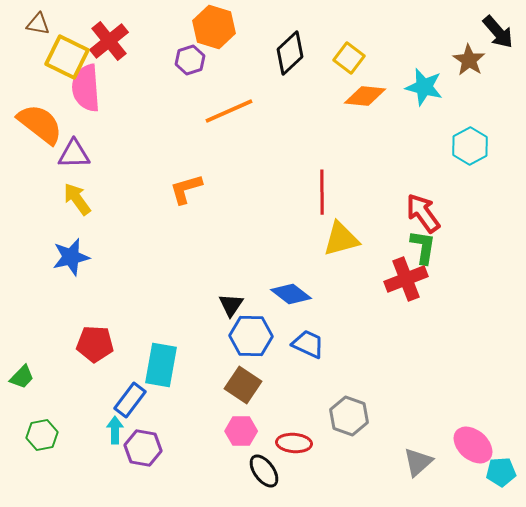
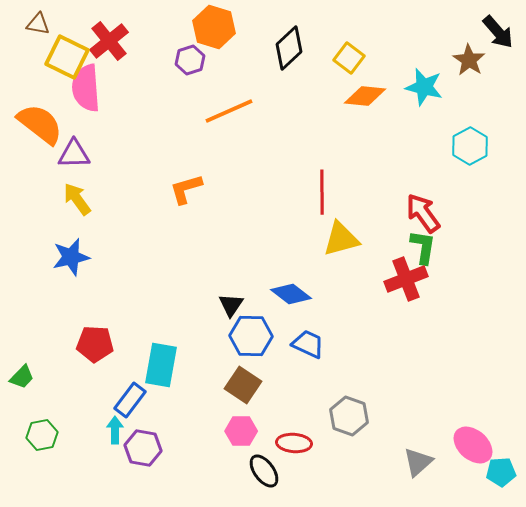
black diamond at (290, 53): moved 1 px left, 5 px up
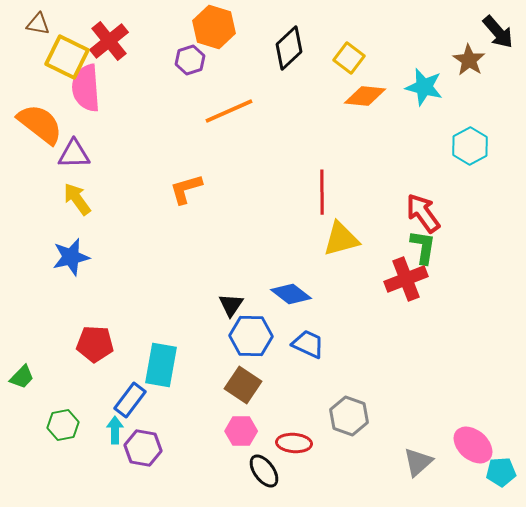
green hexagon at (42, 435): moved 21 px right, 10 px up
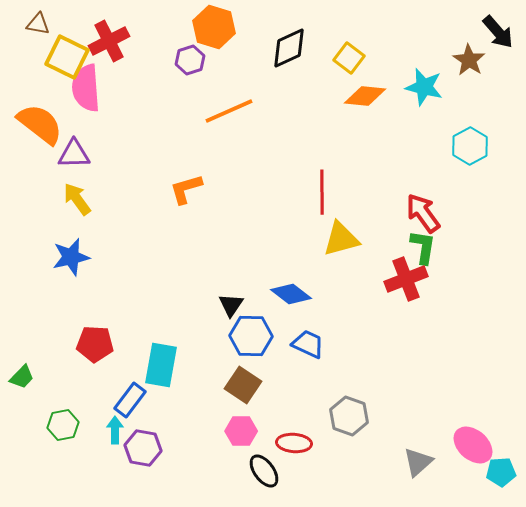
red cross at (109, 41): rotated 12 degrees clockwise
black diamond at (289, 48): rotated 18 degrees clockwise
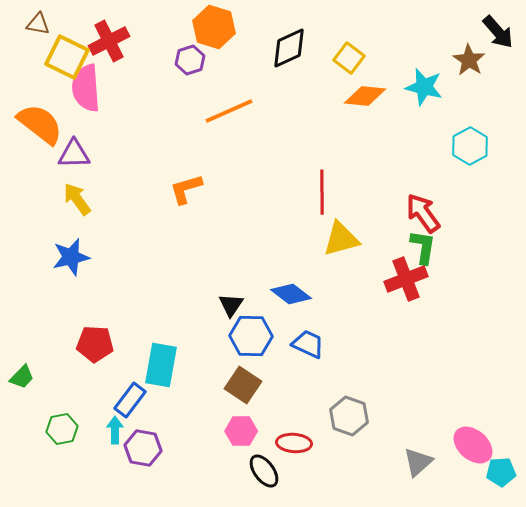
green hexagon at (63, 425): moved 1 px left, 4 px down
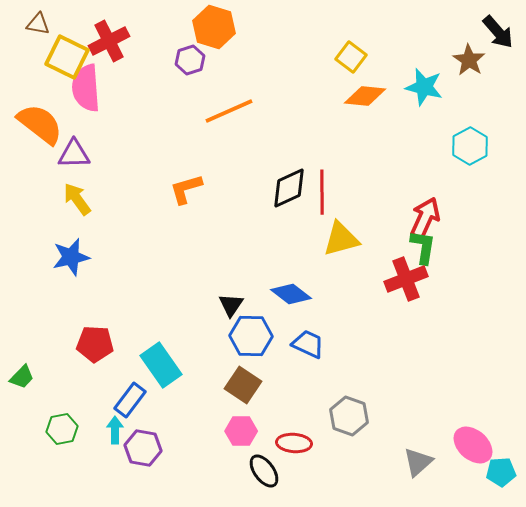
black diamond at (289, 48): moved 140 px down
yellow square at (349, 58): moved 2 px right, 1 px up
red arrow at (423, 213): moved 2 px right, 5 px down; rotated 60 degrees clockwise
cyan rectangle at (161, 365): rotated 45 degrees counterclockwise
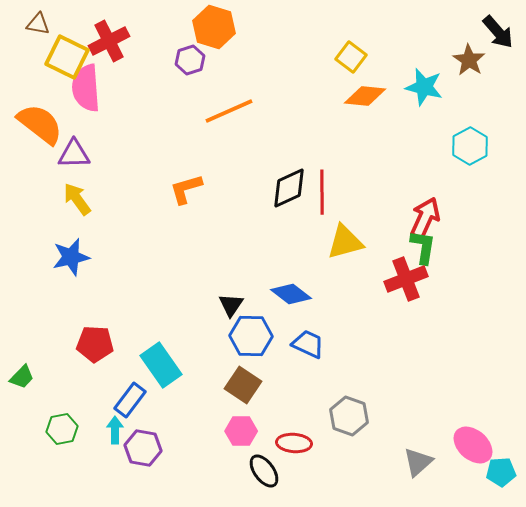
yellow triangle at (341, 239): moved 4 px right, 3 px down
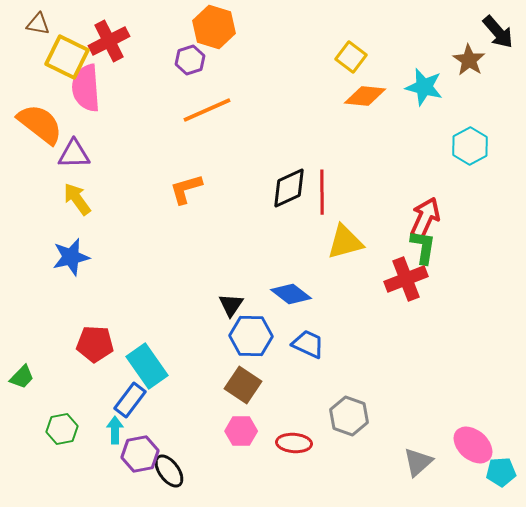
orange line at (229, 111): moved 22 px left, 1 px up
cyan rectangle at (161, 365): moved 14 px left, 1 px down
purple hexagon at (143, 448): moved 3 px left, 6 px down; rotated 21 degrees counterclockwise
black ellipse at (264, 471): moved 95 px left
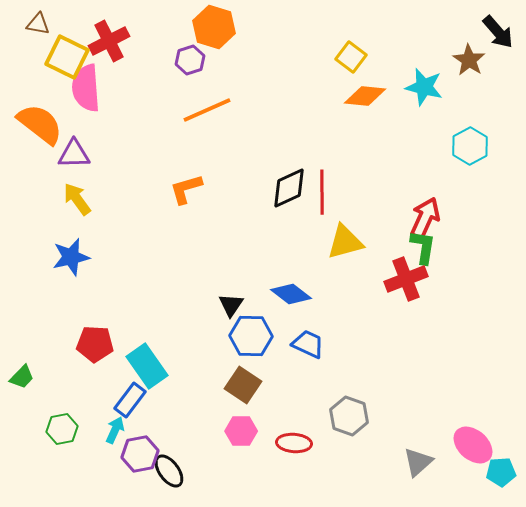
cyan arrow at (115, 430): rotated 24 degrees clockwise
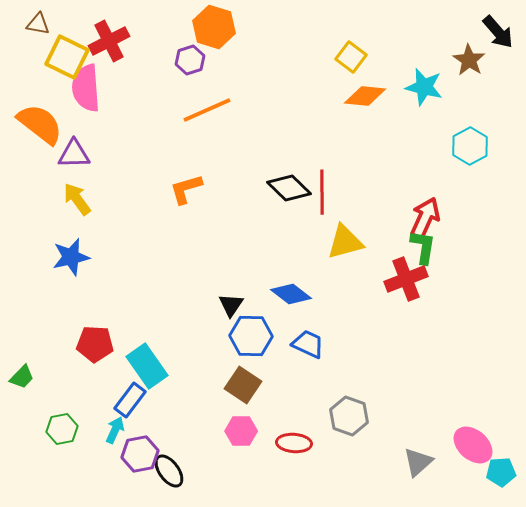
black diamond at (289, 188): rotated 69 degrees clockwise
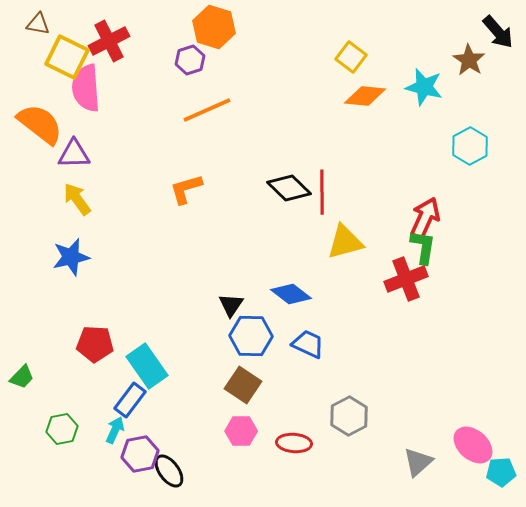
gray hexagon at (349, 416): rotated 12 degrees clockwise
